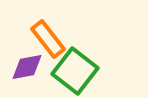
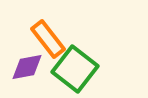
green square: moved 2 px up
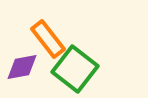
purple diamond: moved 5 px left
